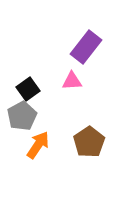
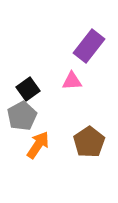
purple rectangle: moved 3 px right, 1 px up
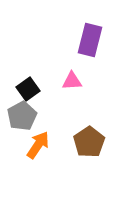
purple rectangle: moved 1 px right, 6 px up; rotated 24 degrees counterclockwise
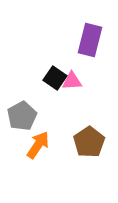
black square: moved 27 px right, 11 px up; rotated 20 degrees counterclockwise
